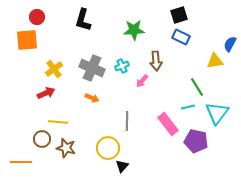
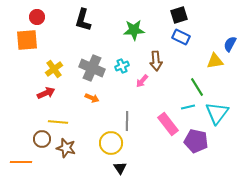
yellow circle: moved 3 px right, 5 px up
black triangle: moved 2 px left, 2 px down; rotated 16 degrees counterclockwise
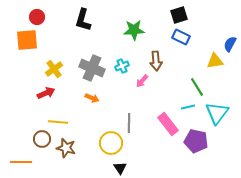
gray line: moved 2 px right, 2 px down
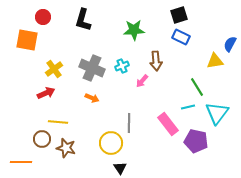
red circle: moved 6 px right
orange square: rotated 15 degrees clockwise
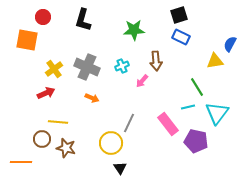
gray cross: moved 5 px left, 1 px up
gray line: rotated 24 degrees clockwise
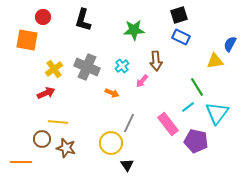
cyan cross: rotated 16 degrees counterclockwise
orange arrow: moved 20 px right, 5 px up
cyan line: rotated 24 degrees counterclockwise
black triangle: moved 7 px right, 3 px up
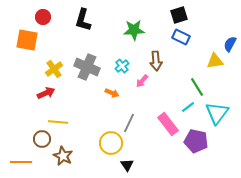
brown star: moved 3 px left, 8 px down; rotated 12 degrees clockwise
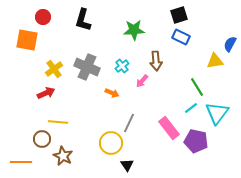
cyan line: moved 3 px right, 1 px down
pink rectangle: moved 1 px right, 4 px down
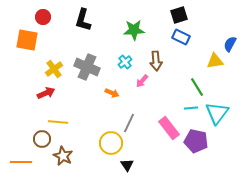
cyan cross: moved 3 px right, 4 px up
cyan line: rotated 32 degrees clockwise
